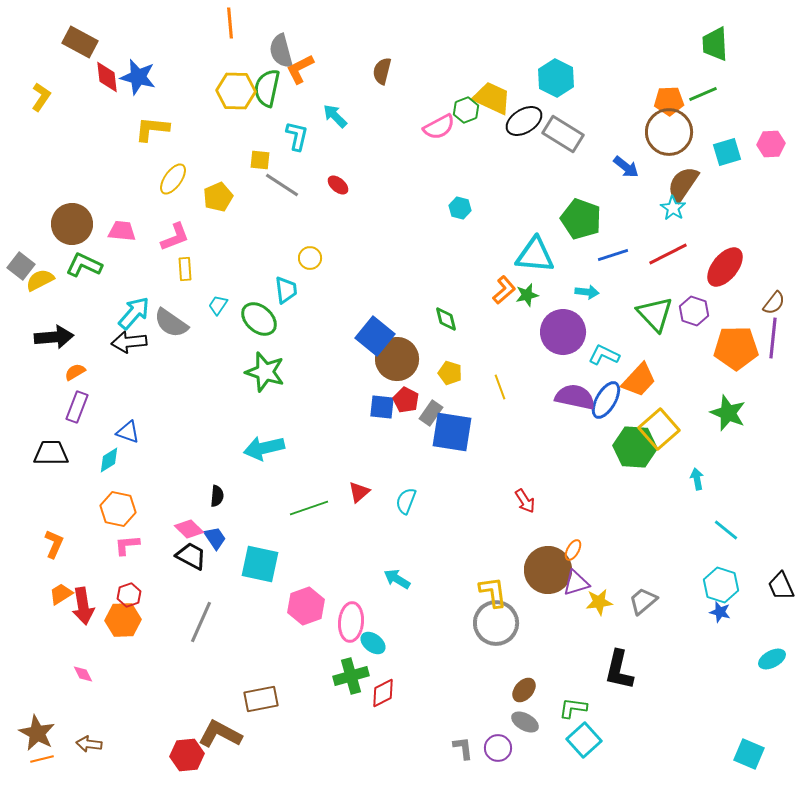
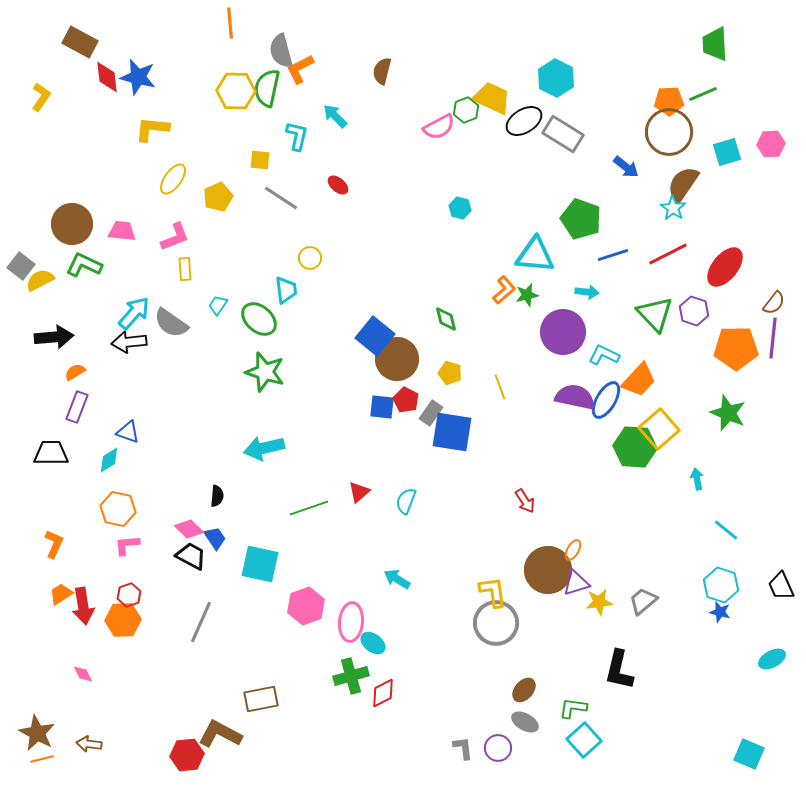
gray line at (282, 185): moved 1 px left, 13 px down
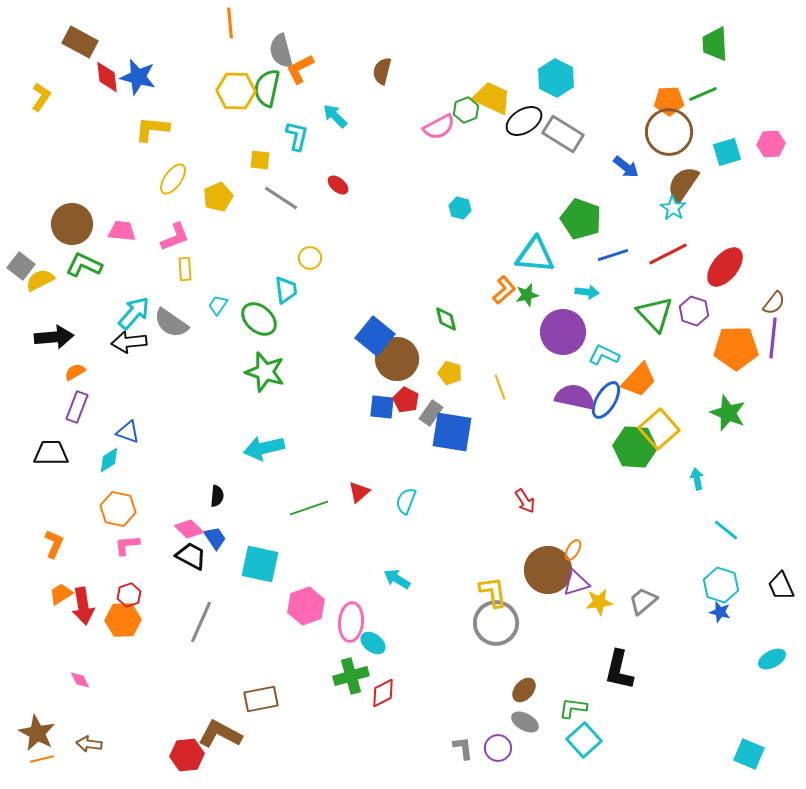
pink diamond at (83, 674): moved 3 px left, 6 px down
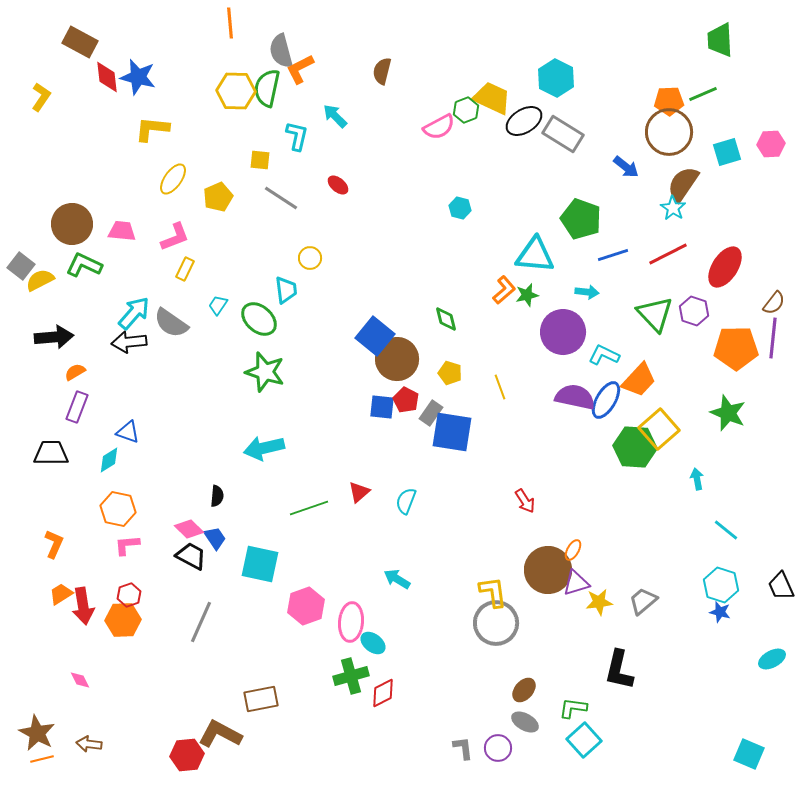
green trapezoid at (715, 44): moved 5 px right, 4 px up
red ellipse at (725, 267): rotated 6 degrees counterclockwise
yellow rectangle at (185, 269): rotated 30 degrees clockwise
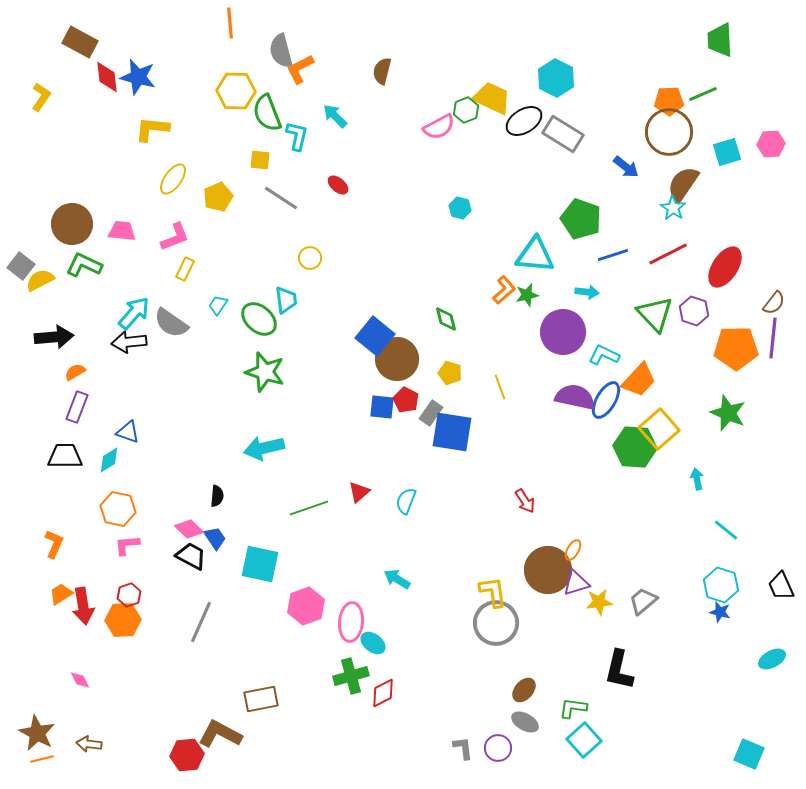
green semicircle at (267, 88): moved 25 px down; rotated 33 degrees counterclockwise
cyan trapezoid at (286, 290): moved 10 px down
black trapezoid at (51, 453): moved 14 px right, 3 px down
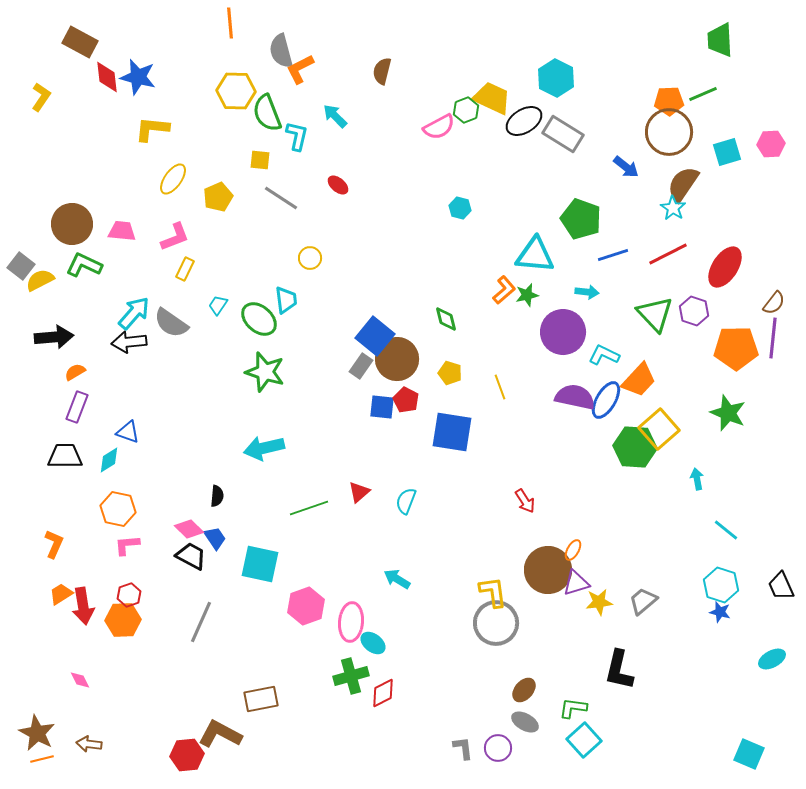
gray rectangle at (431, 413): moved 70 px left, 47 px up
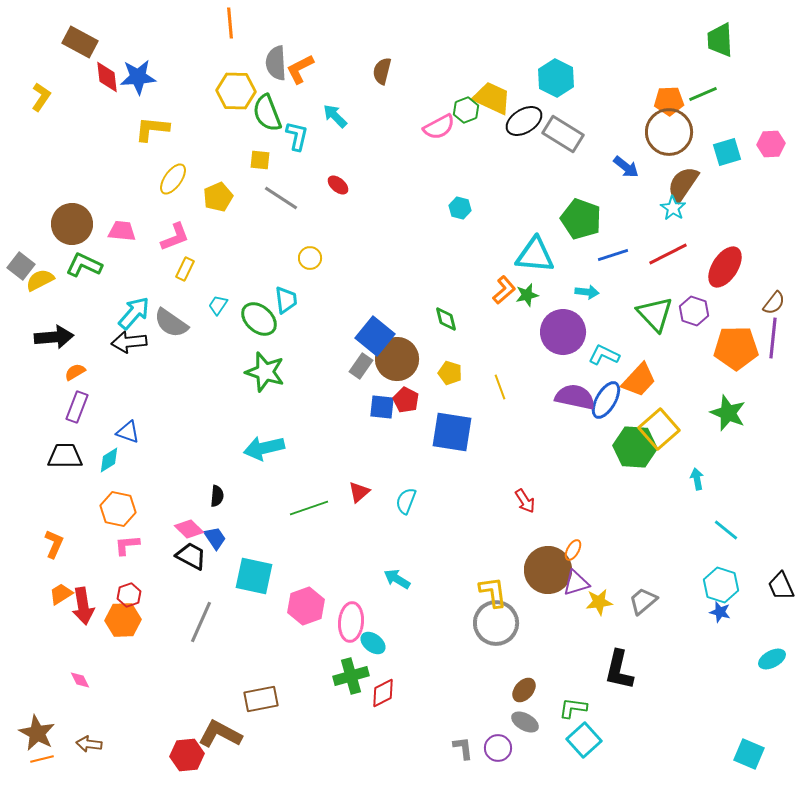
gray semicircle at (281, 51): moved 5 px left, 12 px down; rotated 12 degrees clockwise
blue star at (138, 77): rotated 18 degrees counterclockwise
cyan square at (260, 564): moved 6 px left, 12 px down
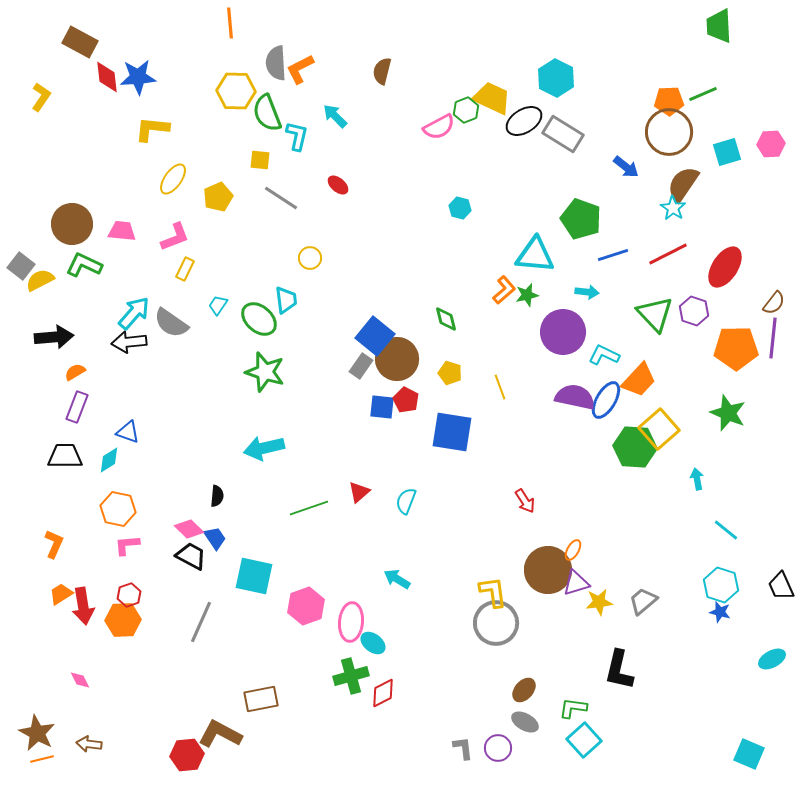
green trapezoid at (720, 40): moved 1 px left, 14 px up
